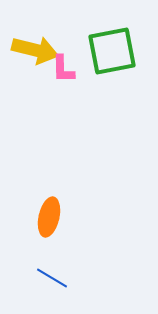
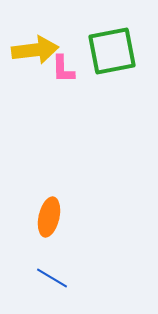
yellow arrow: rotated 21 degrees counterclockwise
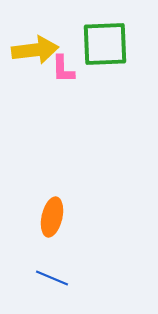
green square: moved 7 px left, 7 px up; rotated 9 degrees clockwise
orange ellipse: moved 3 px right
blue line: rotated 8 degrees counterclockwise
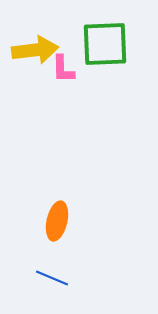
orange ellipse: moved 5 px right, 4 px down
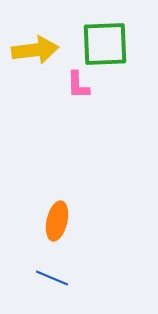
pink L-shape: moved 15 px right, 16 px down
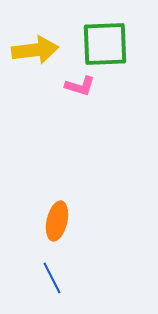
pink L-shape: moved 2 px right, 1 px down; rotated 72 degrees counterclockwise
blue line: rotated 40 degrees clockwise
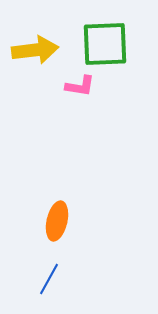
pink L-shape: rotated 8 degrees counterclockwise
blue line: moved 3 px left, 1 px down; rotated 56 degrees clockwise
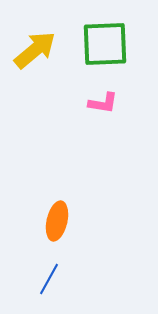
yellow arrow: rotated 33 degrees counterclockwise
pink L-shape: moved 23 px right, 17 px down
